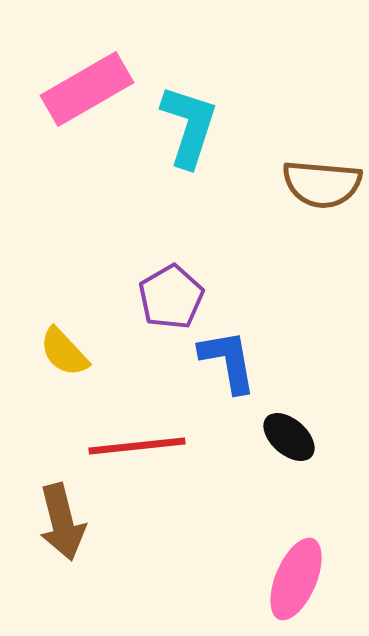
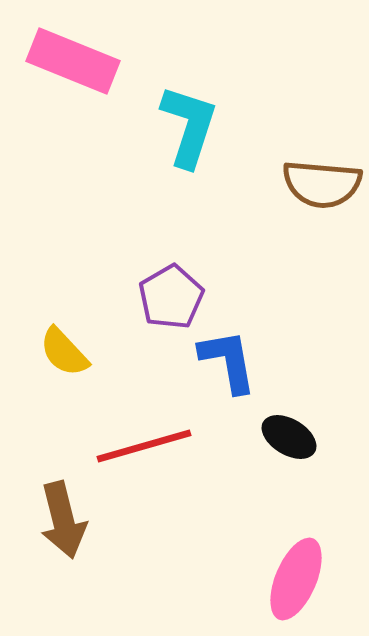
pink rectangle: moved 14 px left, 28 px up; rotated 52 degrees clockwise
black ellipse: rotated 10 degrees counterclockwise
red line: moved 7 px right; rotated 10 degrees counterclockwise
brown arrow: moved 1 px right, 2 px up
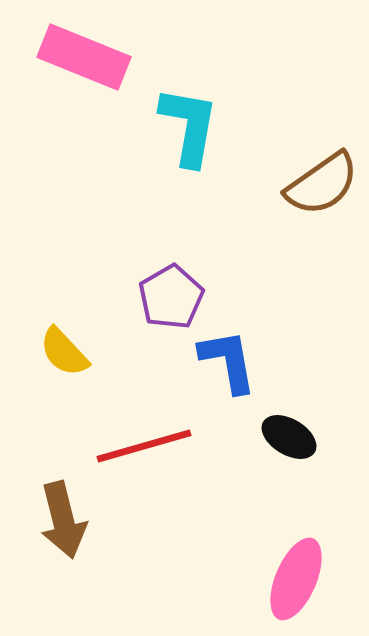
pink rectangle: moved 11 px right, 4 px up
cyan L-shape: rotated 8 degrees counterclockwise
brown semicircle: rotated 40 degrees counterclockwise
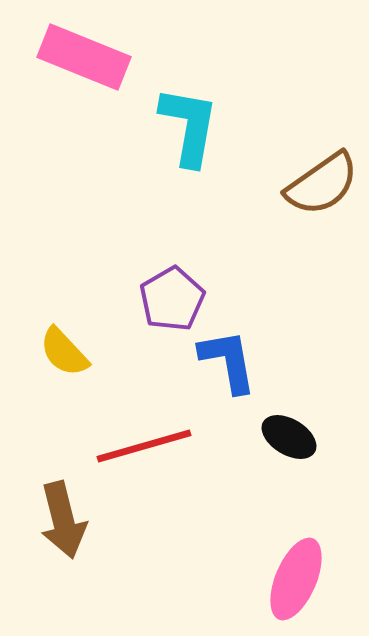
purple pentagon: moved 1 px right, 2 px down
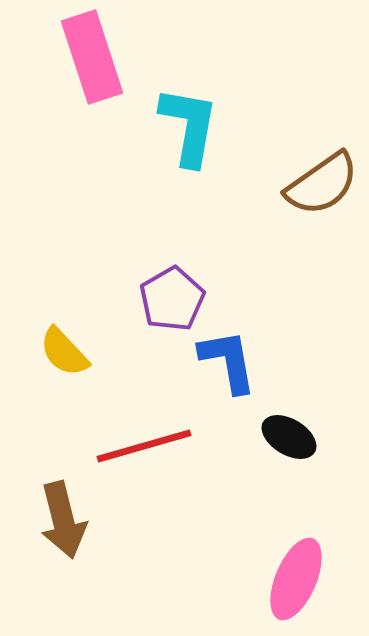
pink rectangle: moved 8 px right; rotated 50 degrees clockwise
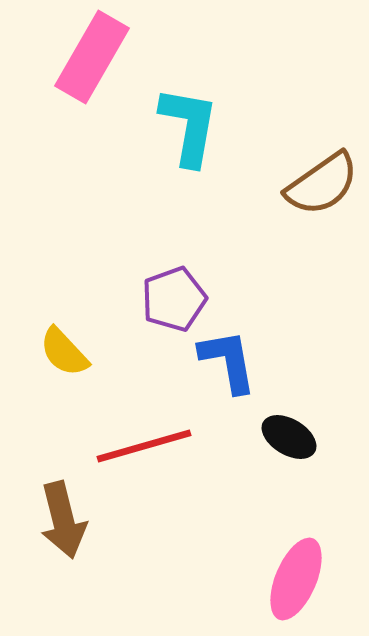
pink rectangle: rotated 48 degrees clockwise
purple pentagon: moved 2 px right; rotated 10 degrees clockwise
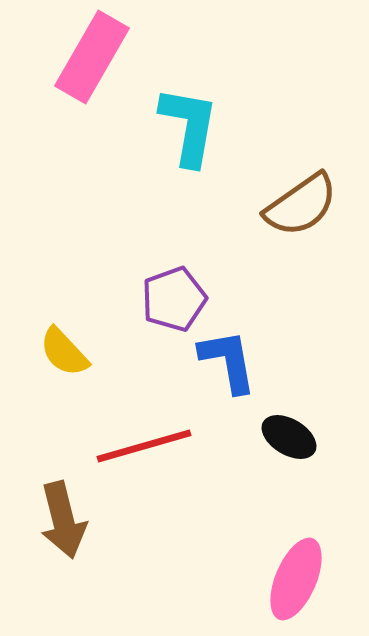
brown semicircle: moved 21 px left, 21 px down
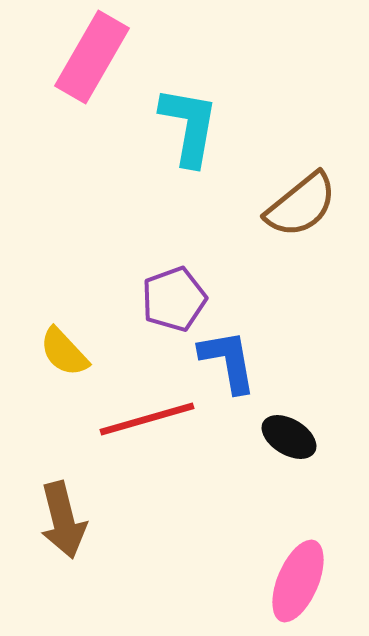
brown semicircle: rotated 4 degrees counterclockwise
red line: moved 3 px right, 27 px up
pink ellipse: moved 2 px right, 2 px down
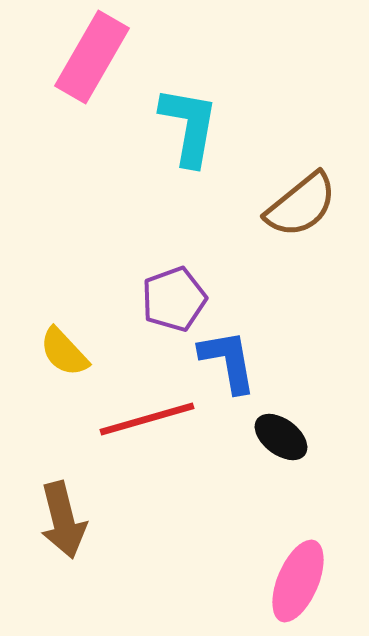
black ellipse: moved 8 px left; rotated 6 degrees clockwise
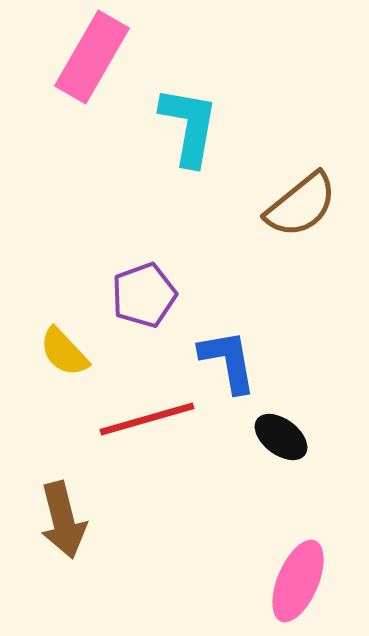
purple pentagon: moved 30 px left, 4 px up
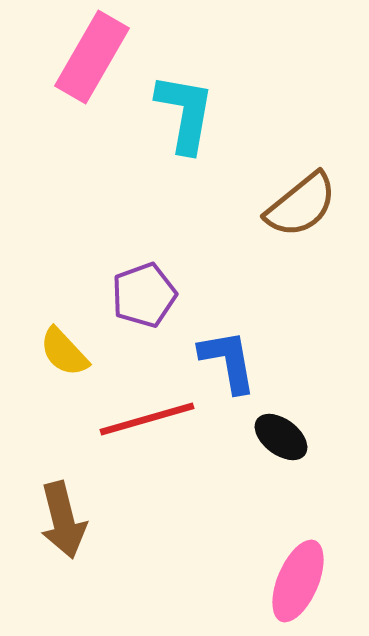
cyan L-shape: moved 4 px left, 13 px up
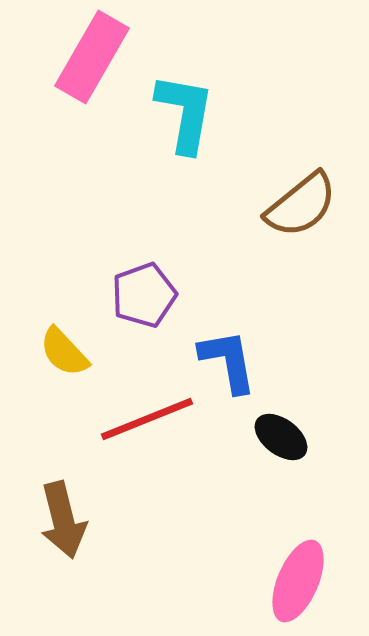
red line: rotated 6 degrees counterclockwise
